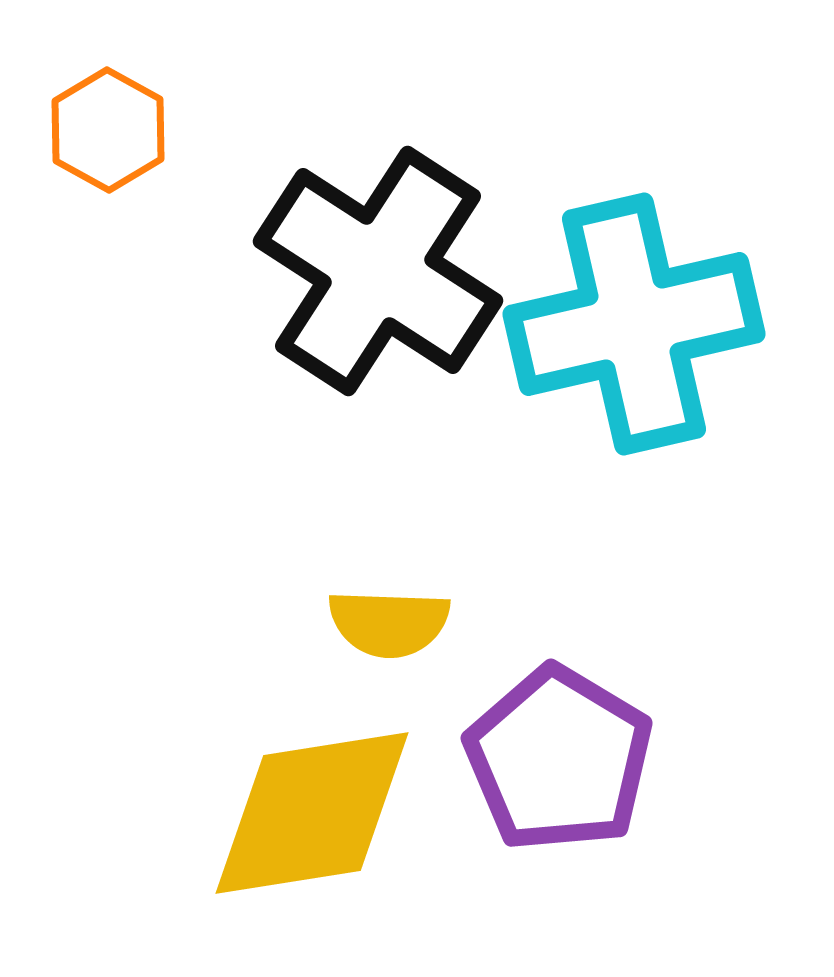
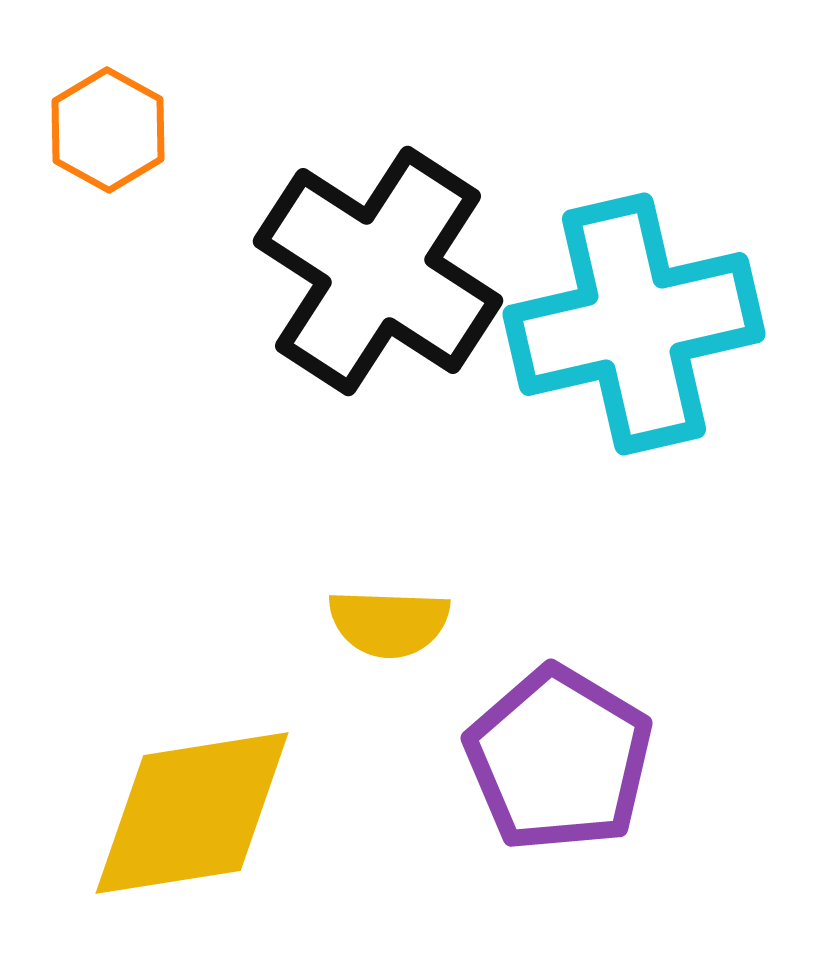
yellow diamond: moved 120 px left
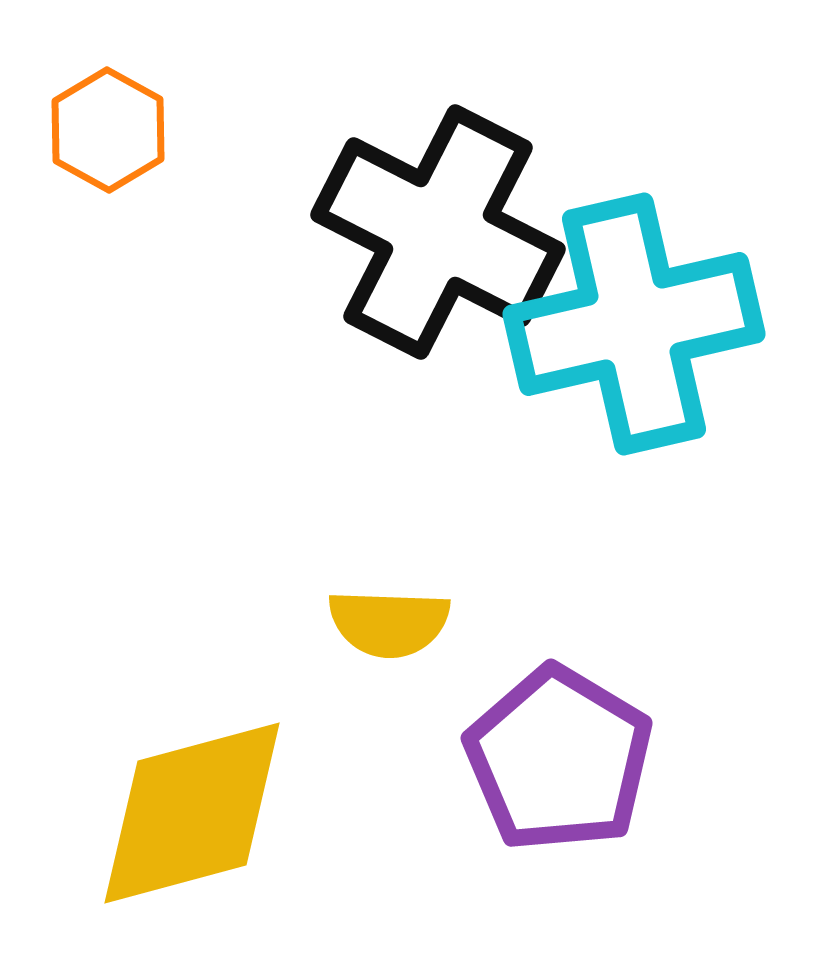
black cross: moved 60 px right, 39 px up; rotated 6 degrees counterclockwise
yellow diamond: rotated 6 degrees counterclockwise
